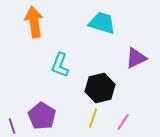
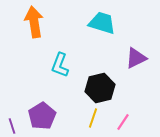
purple pentagon: rotated 8 degrees clockwise
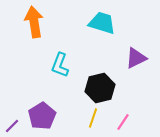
purple line: rotated 63 degrees clockwise
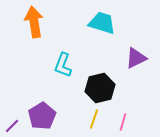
cyan L-shape: moved 3 px right
yellow line: moved 1 px right, 1 px down
pink line: rotated 18 degrees counterclockwise
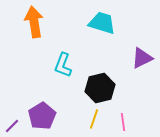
purple triangle: moved 6 px right
pink line: rotated 24 degrees counterclockwise
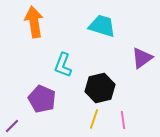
cyan trapezoid: moved 3 px down
purple triangle: rotated 10 degrees counterclockwise
purple pentagon: moved 17 px up; rotated 16 degrees counterclockwise
pink line: moved 2 px up
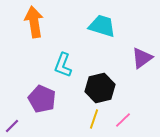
pink line: rotated 54 degrees clockwise
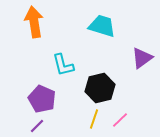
cyan L-shape: rotated 35 degrees counterclockwise
pink line: moved 3 px left
purple line: moved 25 px right
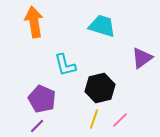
cyan L-shape: moved 2 px right
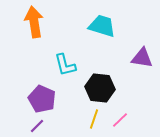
purple triangle: rotated 45 degrees clockwise
black hexagon: rotated 20 degrees clockwise
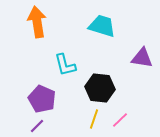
orange arrow: moved 3 px right
